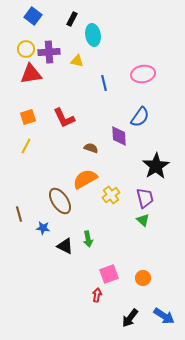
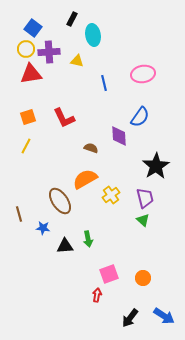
blue square: moved 12 px down
black triangle: rotated 30 degrees counterclockwise
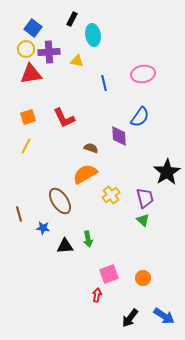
black star: moved 11 px right, 6 px down
orange semicircle: moved 5 px up
